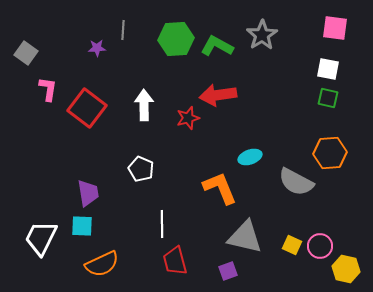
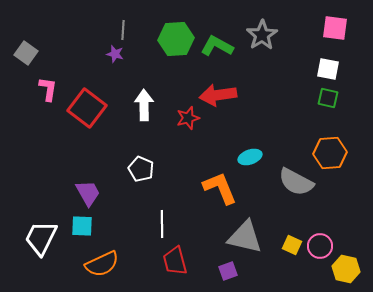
purple star: moved 18 px right, 6 px down; rotated 18 degrees clockwise
purple trapezoid: rotated 20 degrees counterclockwise
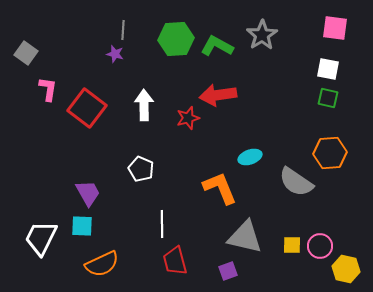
gray semicircle: rotated 6 degrees clockwise
yellow square: rotated 24 degrees counterclockwise
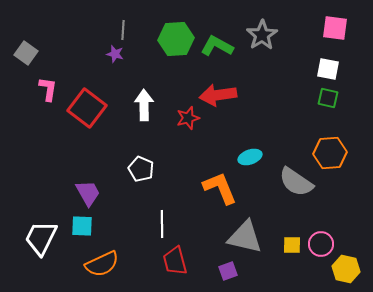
pink circle: moved 1 px right, 2 px up
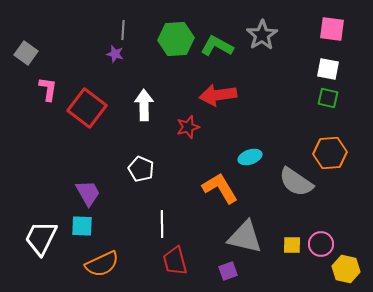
pink square: moved 3 px left, 1 px down
red star: moved 9 px down
orange L-shape: rotated 9 degrees counterclockwise
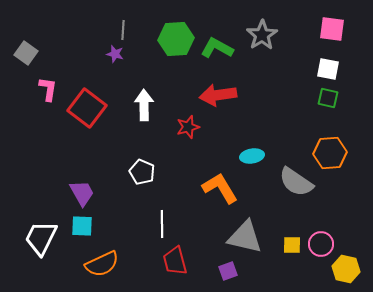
green L-shape: moved 2 px down
cyan ellipse: moved 2 px right, 1 px up; rotated 10 degrees clockwise
white pentagon: moved 1 px right, 3 px down
purple trapezoid: moved 6 px left
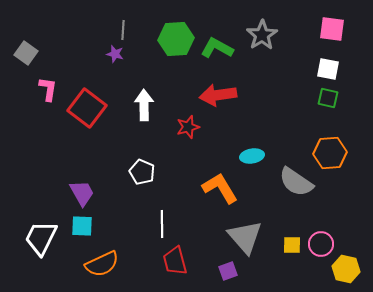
gray triangle: rotated 36 degrees clockwise
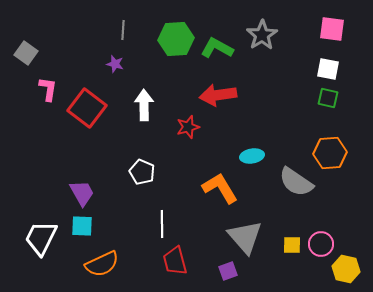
purple star: moved 10 px down
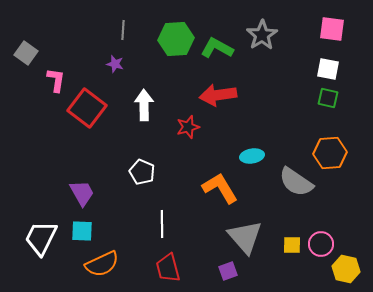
pink L-shape: moved 8 px right, 9 px up
cyan square: moved 5 px down
red trapezoid: moved 7 px left, 7 px down
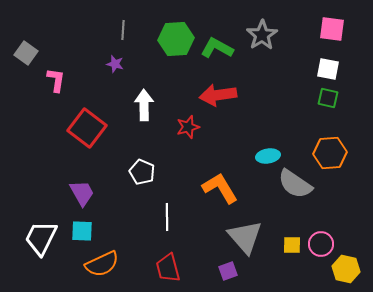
red square: moved 20 px down
cyan ellipse: moved 16 px right
gray semicircle: moved 1 px left, 2 px down
white line: moved 5 px right, 7 px up
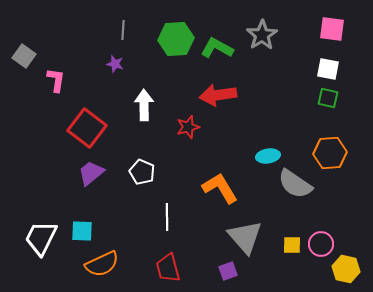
gray square: moved 2 px left, 3 px down
purple trapezoid: moved 9 px right, 20 px up; rotated 100 degrees counterclockwise
